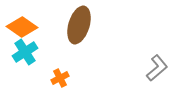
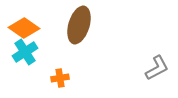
orange diamond: moved 2 px right, 1 px down
gray L-shape: rotated 12 degrees clockwise
orange cross: rotated 18 degrees clockwise
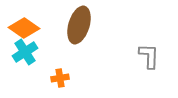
gray L-shape: moved 8 px left, 12 px up; rotated 60 degrees counterclockwise
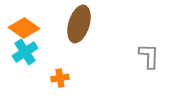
brown ellipse: moved 1 px up
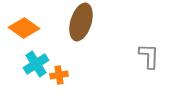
brown ellipse: moved 2 px right, 2 px up
cyan cross: moved 11 px right, 12 px down
orange cross: moved 1 px left, 3 px up
